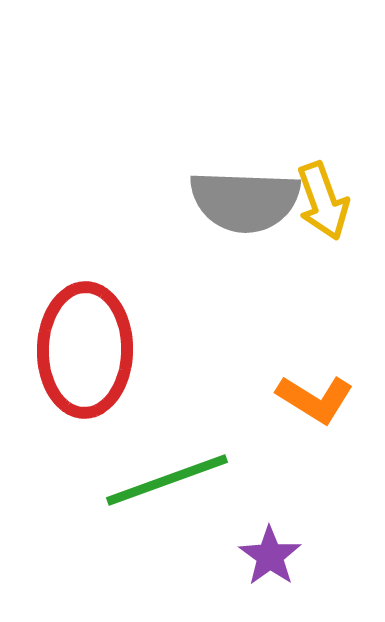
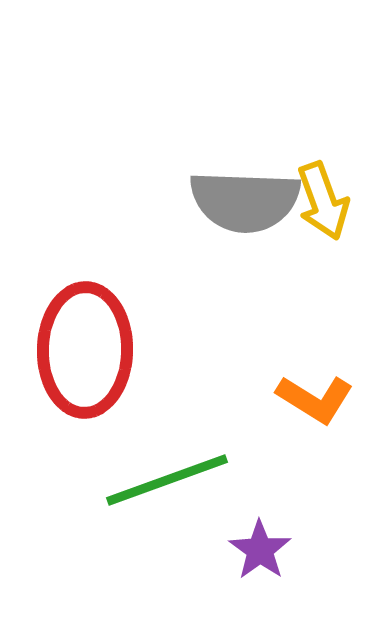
purple star: moved 10 px left, 6 px up
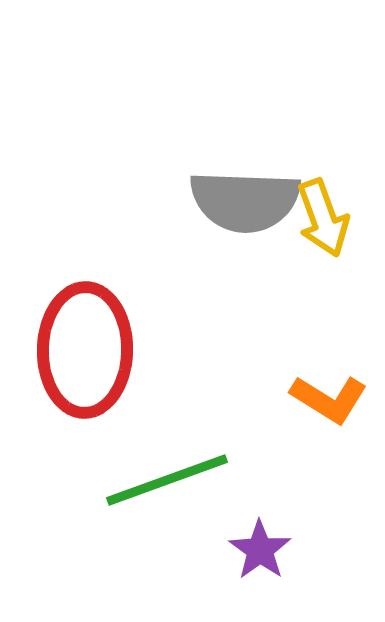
yellow arrow: moved 17 px down
orange L-shape: moved 14 px right
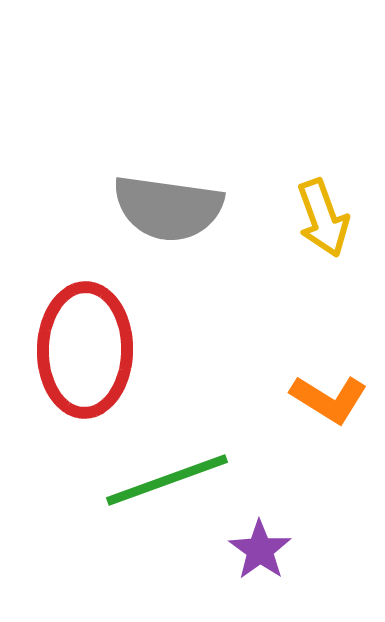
gray semicircle: moved 77 px left, 7 px down; rotated 6 degrees clockwise
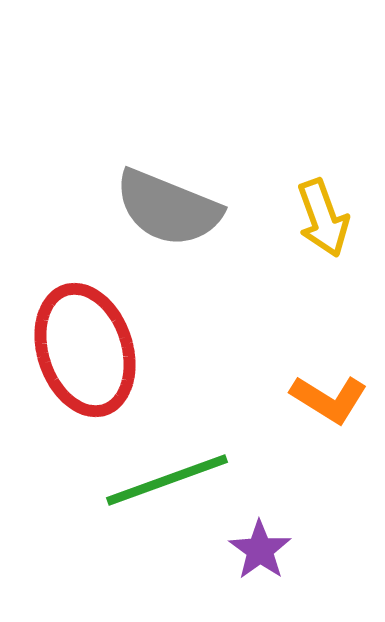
gray semicircle: rotated 14 degrees clockwise
red ellipse: rotated 19 degrees counterclockwise
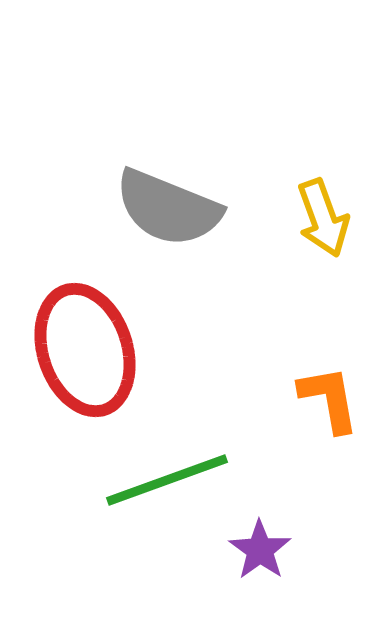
orange L-shape: rotated 132 degrees counterclockwise
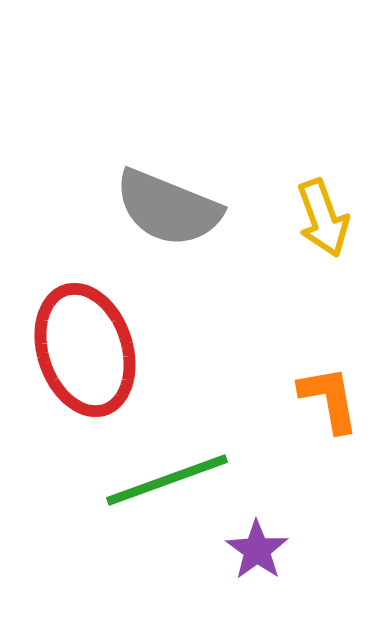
purple star: moved 3 px left
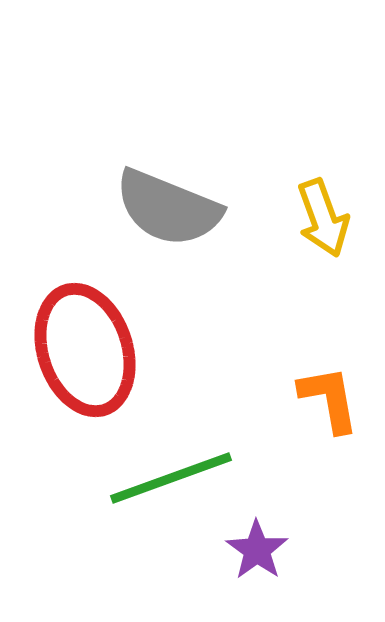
green line: moved 4 px right, 2 px up
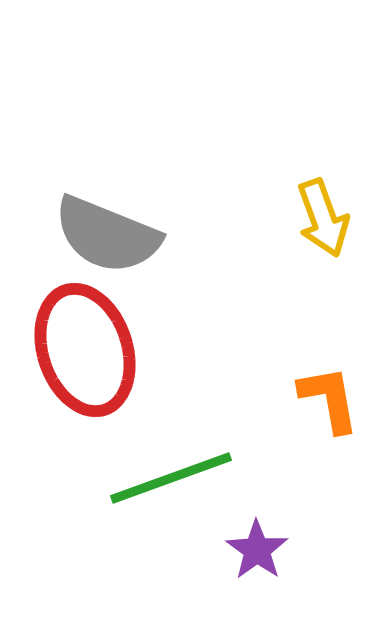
gray semicircle: moved 61 px left, 27 px down
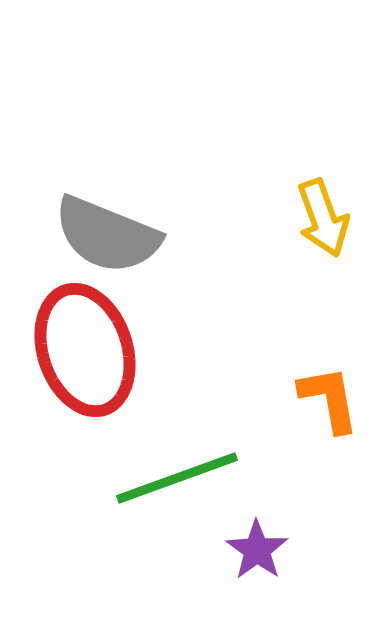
green line: moved 6 px right
